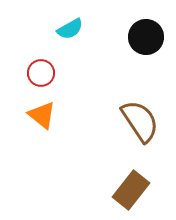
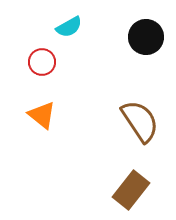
cyan semicircle: moved 1 px left, 2 px up
red circle: moved 1 px right, 11 px up
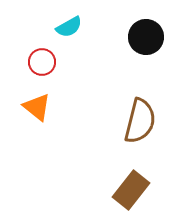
orange triangle: moved 5 px left, 8 px up
brown semicircle: rotated 48 degrees clockwise
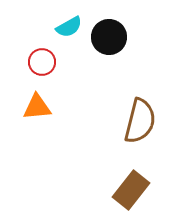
black circle: moved 37 px left
orange triangle: rotated 44 degrees counterclockwise
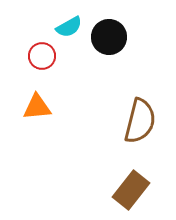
red circle: moved 6 px up
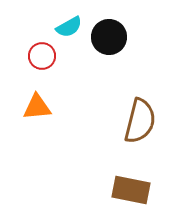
brown rectangle: rotated 63 degrees clockwise
